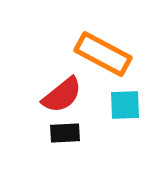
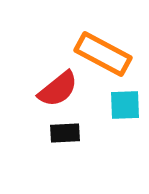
red semicircle: moved 4 px left, 6 px up
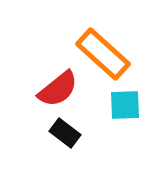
orange rectangle: rotated 14 degrees clockwise
black rectangle: rotated 40 degrees clockwise
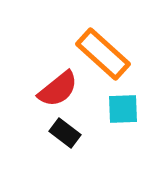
cyan square: moved 2 px left, 4 px down
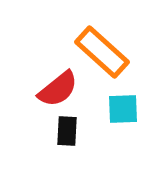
orange rectangle: moved 1 px left, 2 px up
black rectangle: moved 2 px right, 2 px up; rotated 56 degrees clockwise
